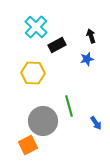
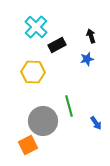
yellow hexagon: moved 1 px up
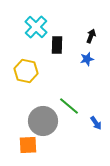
black arrow: rotated 40 degrees clockwise
black rectangle: rotated 60 degrees counterclockwise
yellow hexagon: moved 7 px left, 1 px up; rotated 10 degrees clockwise
green line: rotated 35 degrees counterclockwise
orange square: rotated 24 degrees clockwise
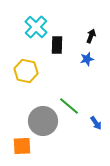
orange square: moved 6 px left, 1 px down
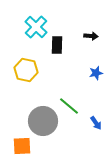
black arrow: rotated 72 degrees clockwise
blue star: moved 9 px right, 14 px down
yellow hexagon: moved 1 px up
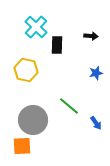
gray circle: moved 10 px left, 1 px up
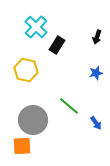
black arrow: moved 6 px right, 1 px down; rotated 104 degrees clockwise
black rectangle: rotated 30 degrees clockwise
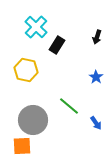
blue star: moved 4 px down; rotated 24 degrees counterclockwise
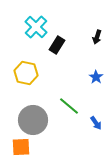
yellow hexagon: moved 3 px down
orange square: moved 1 px left, 1 px down
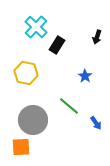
blue star: moved 11 px left, 1 px up
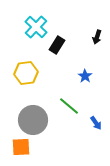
yellow hexagon: rotated 20 degrees counterclockwise
